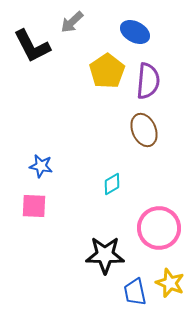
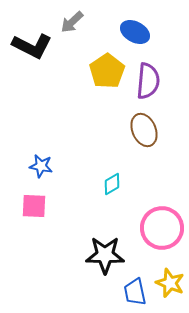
black L-shape: rotated 36 degrees counterclockwise
pink circle: moved 3 px right
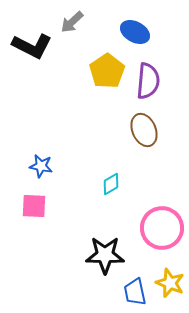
cyan diamond: moved 1 px left
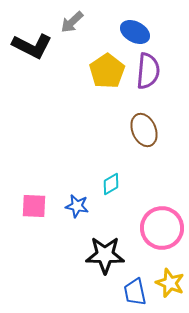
purple semicircle: moved 10 px up
blue star: moved 36 px right, 40 px down
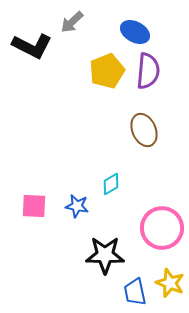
yellow pentagon: rotated 12 degrees clockwise
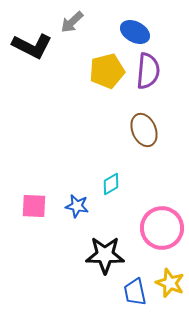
yellow pentagon: rotated 8 degrees clockwise
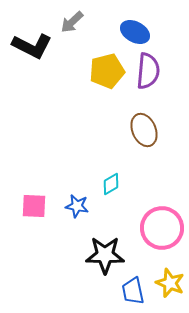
blue trapezoid: moved 2 px left, 1 px up
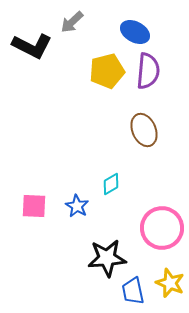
blue star: rotated 20 degrees clockwise
black star: moved 2 px right, 3 px down; rotated 6 degrees counterclockwise
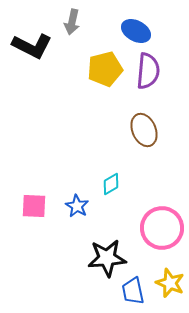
gray arrow: rotated 35 degrees counterclockwise
blue ellipse: moved 1 px right, 1 px up
yellow pentagon: moved 2 px left, 2 px up
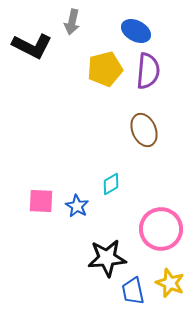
pink square: moved 7 px right, 5 px up
pink circle: moved 1 px left, 1 px down
